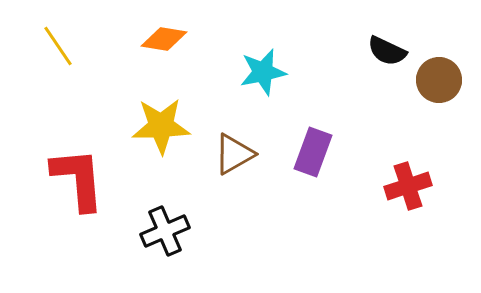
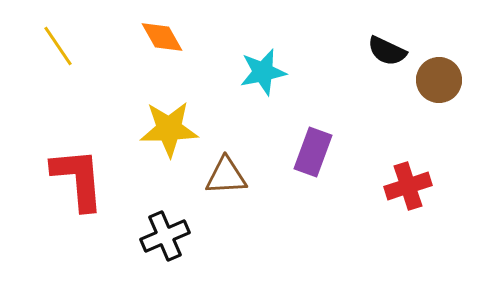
orange diamond: moved 2 px left, 2 px up; rotated 51 degrees clockwise
yellow star: moved 8 px right, 3 px down
brown triangle: moved 8 px left, 22 px down; rotated 27 degrees clockwise
black cross: moved 5 px down
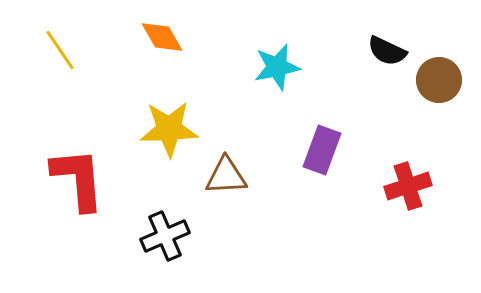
yellow line: moved 2 px right, 4 px down
cyan star: moved 14 px right, 5 px up
purple rectangle: moved 9 px right, 2 px up
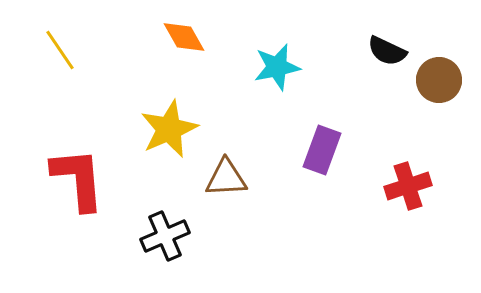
orange diamond: moved 22 px right
yellow star: rotated 22 degrees counterclockwise
brown triangle: moved 2 px down
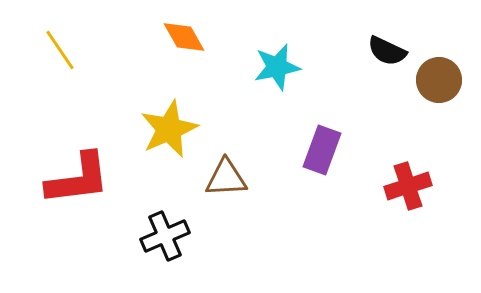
red L-shape: rotated 88 degrees clockwise
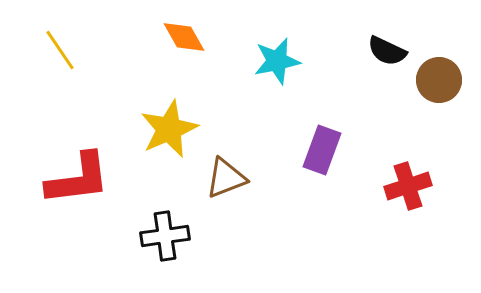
cyan star: moved 6 px up
brown triangle: rotated 18 degrees counterclockwise
black cross: rotated 15 degrees clockwise
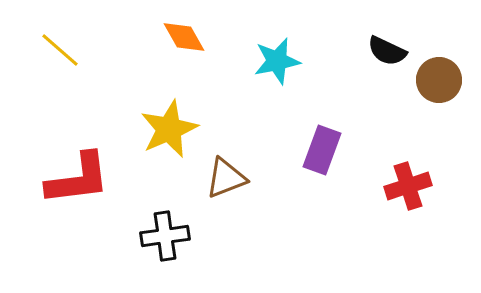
yellow line: rotated 15 degrees counterclockwise
